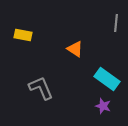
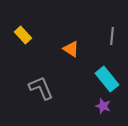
gray line: moved 4 px left, 13 px down
yellow rectangle: rotated 36 degrees clockwise
orange triangle: moved 4 px left
cyan rectangle: rotated 15 degrees clockwise
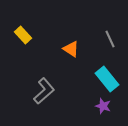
gray line: moved 2 px left, 3 px down; rotated 30 degrees counterclockwise
gray L-shape: moved 3 px right, 3 px down; rotated 72 degrees clockwise
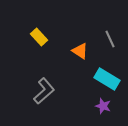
yellow rectangle: moved 16 px right, 2 px down
orange triangle: moved 9 px right, 2 px down
cyan rectangle: rotated 20 degrees counterclockwise
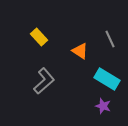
gray L-shape: moved 10 px up
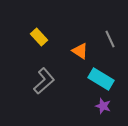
cyan rectangle: moved 6 px left
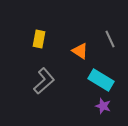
yellow rectangle: moved 2 px down; rotated 54 degrees clockwise
cyan rectangle: moved 1 px down
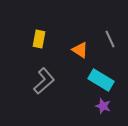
orange triangle: moved 1 px up
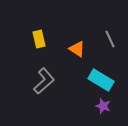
yellow rectangle: rotated 24 degrees counterclockwise
orange triangle: moved 3 px left, 1 px up
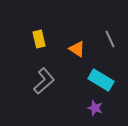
purple star: moved 8 px left, 2 px down
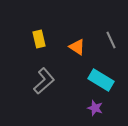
gray line: moved 1 px right, 1 px down
orange triangle: moved 2 px up
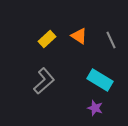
yellow rectangle: moved 8 px right; rotated 60 degrees clockwise
orange triangle: moved 2 px right, 11 px up
cyan rectangle: moved 1 px left
